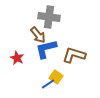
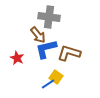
brown L-shape: moved 5 px left, 2 px up
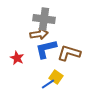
gray cross: moved 5 px left, 2 px down
brown arrow: moved 1 px right, 1 px up; rotated 60 degrees counterclockwise
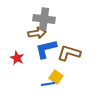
brown arrow: moved 2 px left, 1 px up
blue line: rotated 24 degrees clockwise
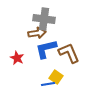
brown L-shape: rotated 50 degrees clockwise
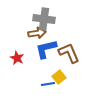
yellow square: moved 3 px right; rotated 16 degrees clockwise
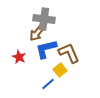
brown arrow: rotated 138 degrees clockwise
red star: moved 2 px right, 1 px up
yellow square: moved 1 px right, 7 px up
blue line: rotated 32 degrees counterclockwise
